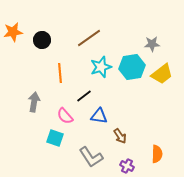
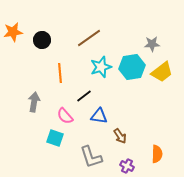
yellow trapezoid: moved 2 px up
gray L-shape: rotated 15 degrees clockwise
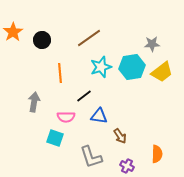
orange star: rotated 24 degrees counterclockwise
pink semicircle: moved 1 px right, 1 px down; rotated 48 degrees counterclockwise
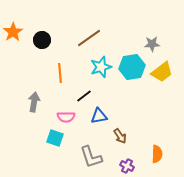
blue triangle: rotated 18 degrees counterclockwise
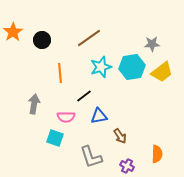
gray arrow: moved 2 px down
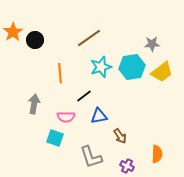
black circle: moved 7 px left
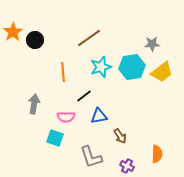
orange line: moved 3 px right, 1 px up
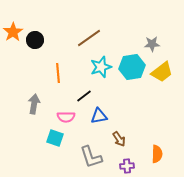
orange line: moved 5 px left, 1 px down
brown arrow: moved 1 px left, 3 px down
purple cross: rotated 32 degrees counterclockwise
